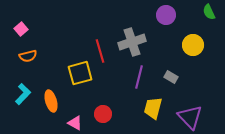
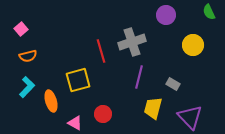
red line: moved 1 px right
yellow square: moved 2 px left, 7 px down
gray rectangle: moved 2 px right, 7 px down
cyan L-shape: moved 4 px right, 7 px up
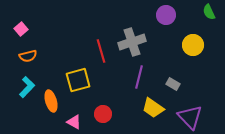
yellow trapezoid: rotated 70 degrees counterclockwise
pink triangle: moved 1 px left, 1 px up
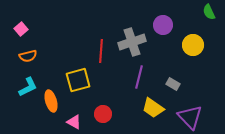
purple circle: moved 3 px left, 10 px down
red line: rotated 20 degrees clockwise
cyan L-shape: moved 1 px right; rotated 20 degrees clockwise
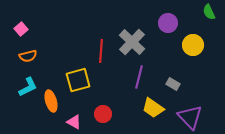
purple circle: moved 5 px right, 2 px up
gray cross: rotated 28 degrees counterclockwise
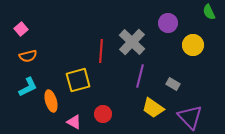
purple line: moved 1 px right, 1 px up
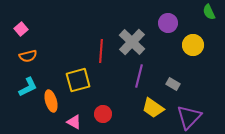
purple line: moved 1 px left
purple triangle: moved 1 px left; rotated 28 degrees clockwise
